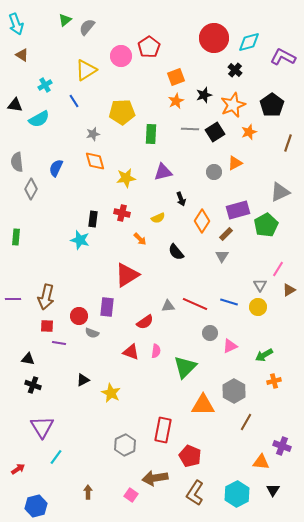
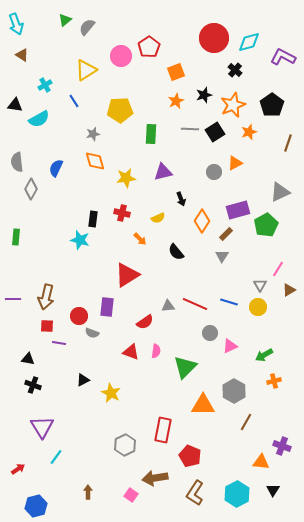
orange square at (176, 77): moved 5 px up
yellow pentagon at (122, 112): moved 2 px left, 2 px up
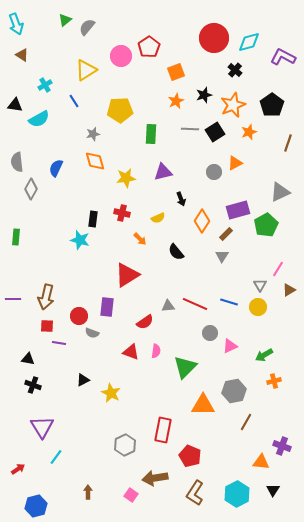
gray hexagon at (234, 391): rotated 20 degrees clockwise
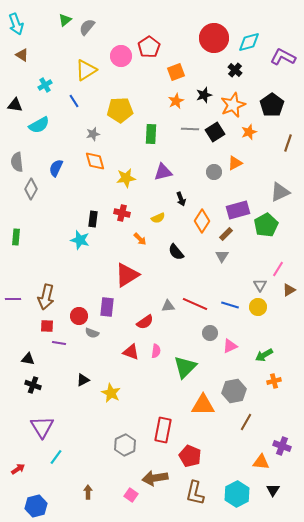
cyan semicircle at (39, 119): moved 6 px down
blue line at (229, 302): moved 1 px right, 3 px down
brown L-shape at (195, 493): rotated 20 degrees counterclockwise
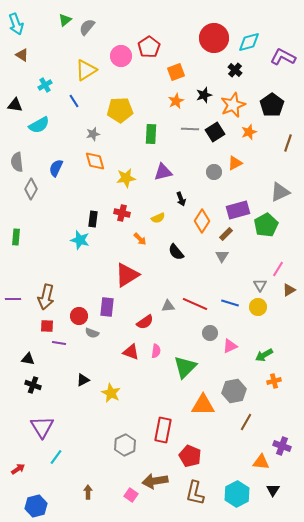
blue line at (230, 305): moved 2 px up
brown arrow at (155, 478): moved 3 px down
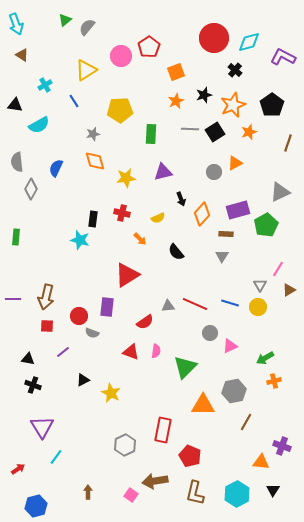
orange diamond at (202, 221): moved 7 px up; rotated 10 degrees clockwise
brown rectangle at (226, 234): rotated 48 degrees clockwise
purple line at (59, 343): moved 4 px right, 9 px down; rotated 48 degrees counterclockwise
green arrow at (264, 355): moved 1 px right, 3 px down
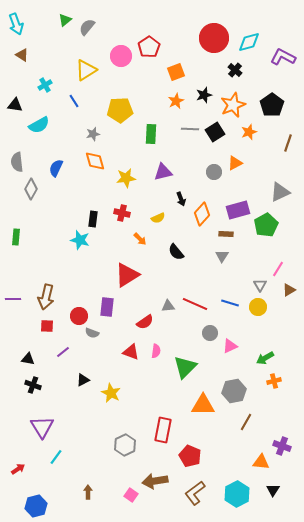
brown L-shape at (195, 493): rotated 40 degrees clockwise
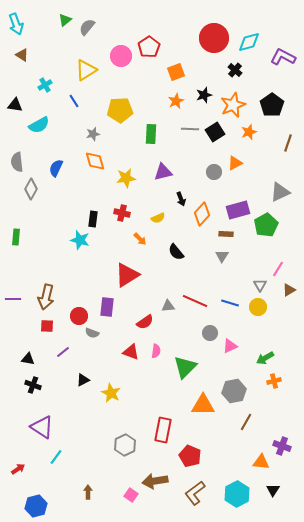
red line at (195, 304): moved 3 px up
purple triangle at (42, 427): rotated 25 degrees counterclockwise
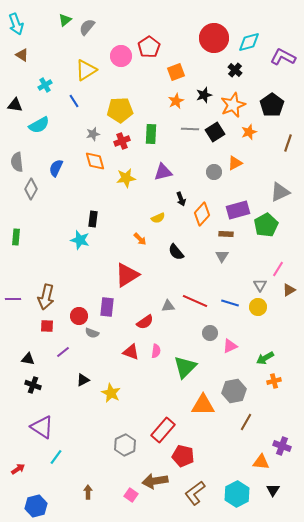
red cross at (122, 213): moved 72 px up; rotated 35 degrees counterclockwise
red rectangle at (163, 430): rotated 30 degrees clockwise
red pentagon at (190, 456): moved 7 px left; rotated 10 degrees counterclockwise
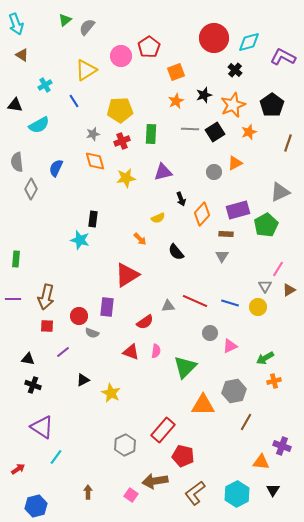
green rectangle at (16, 237): moved 22 px down
gray triangle at (260, 285): moved 5 px right, 1 px down
